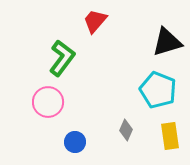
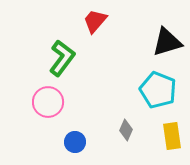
yellow rectangle: moved 2 px right
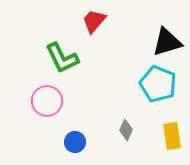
red trapezoid: moved 1 px left
green L-shape: rotated 117 degrees clockwise
cyan pentagon: moved 6 px up
pink circle: moved 1 px left, 1 px up
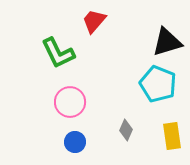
green L-shape: moved 4 px left, 5 px up
pink circle: moved 23 px right, 1 px down
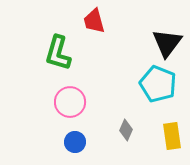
red trapezoid: rotated 56 degrees counterclockwise
black triangle: moved 1 px down; rotated 36 degrees counterclockwise
green L-shape: rotated 42 degrees clockwise
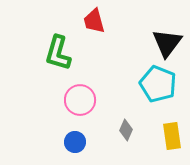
pink circle: moved 10 px right, 2 px up
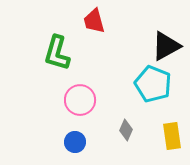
black triangle: moved 1 px left, 3 px down; rotated 24 degrees clockwise
green L-shape: moved 1 px left
cyan pentagon: moved 5 px left
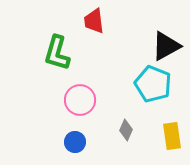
red trapezoid: rotated 8 degrees clockwise
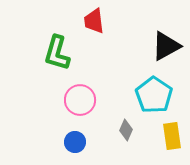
cyan pentagon: moved 1 px right, 11 px down; rotated 12 degrees clockwise
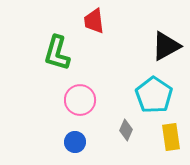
yellow rectangle: moved 1 px left, 1 px down
